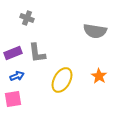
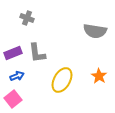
pink square: rotated 30 degrees counterclockwise
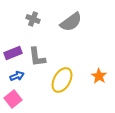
gray cross: moved 6 px right, 1 px down
gray semicircle: moved 24 px left, 9 px up; rotated 45 degrees counterclockwise
gray L-shape: moved 4 px down
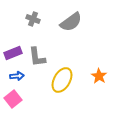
blue arrow: rotated 16 degrees clockwise
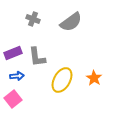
orange star: moved 5 px left, 2 px down
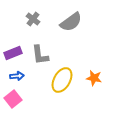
gray cross: rotated 16 degrees clockwise
gray L-shape: moved 3 px right, 2 px up
orange star: rotated 21 degrees counterclockwise
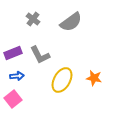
gray L-shape: rotated 20 degrees counterclockwise
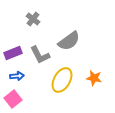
gray semicircle: moved 2 px left, 19 px down
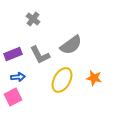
gray semicircle: moved 2 px right, 4 px down
purple rectangle: moved 1 px down
blue arrow: moved 1 px right, 1 px down
pink square: moved 2 px up; rotated 12 degrees clockwise
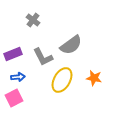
gray cross: moved 1 px down
gray L-shape: moved 3 px right, 2 px down
pink square: moved 1 px right, 1 px down
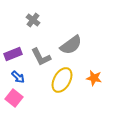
gray L-shape: moved 2 px left
blue arrow: rotated 48 degrees clockwise
pink square: rotated 24 degrees counterclockwise
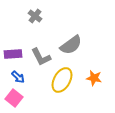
gray cross: moved 2 px right, 4 px up
purple rectangle: rotated 18 degrees clockwise
